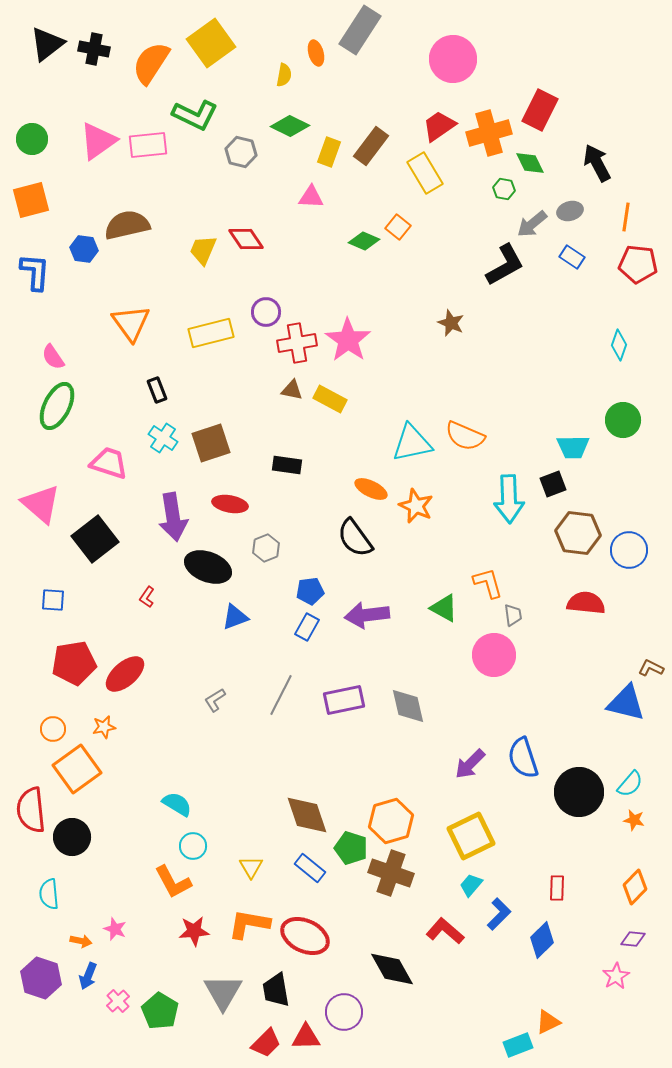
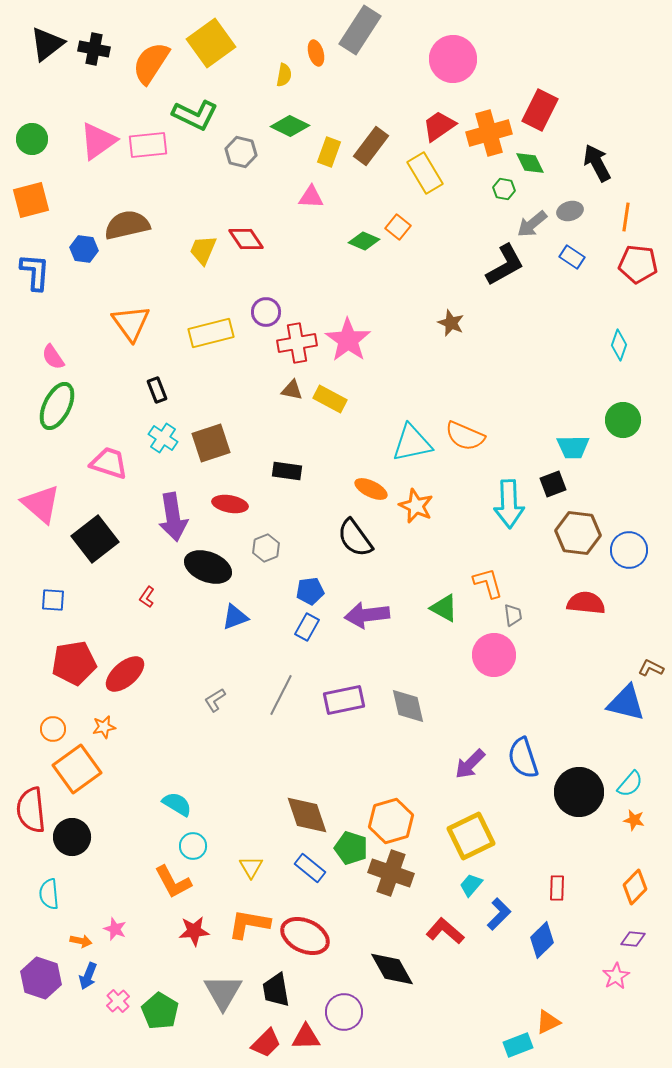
black rectangle at (287, 465): moved 6 px down
cyan arrow at (509, 499): moved 5 px down
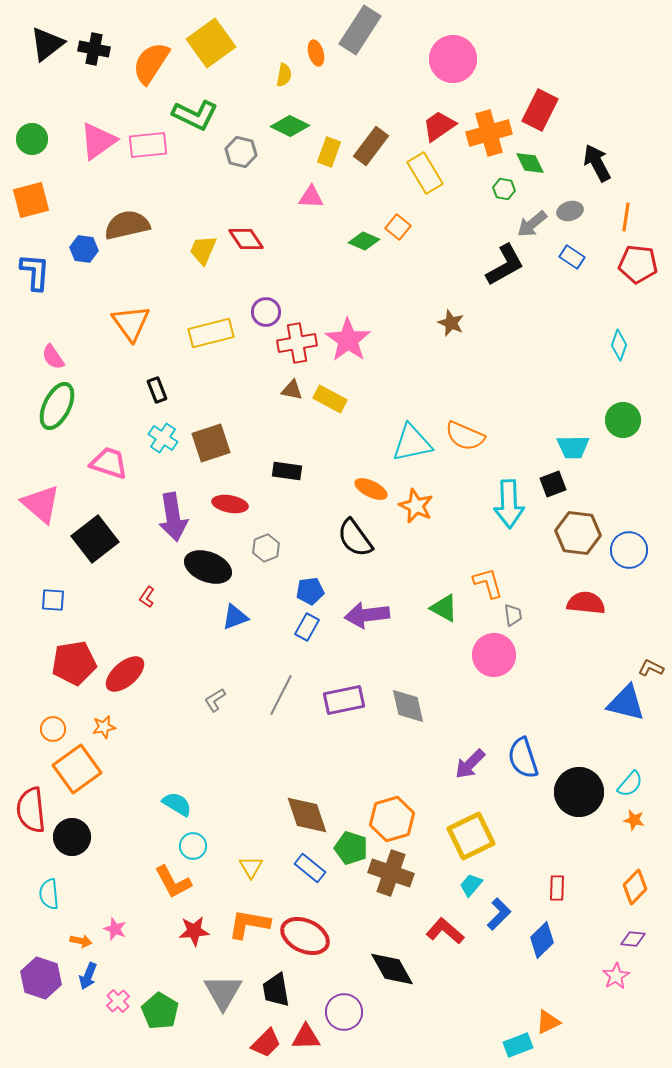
orange hexagon at (391, 821): moved 1 px right, 2 px up
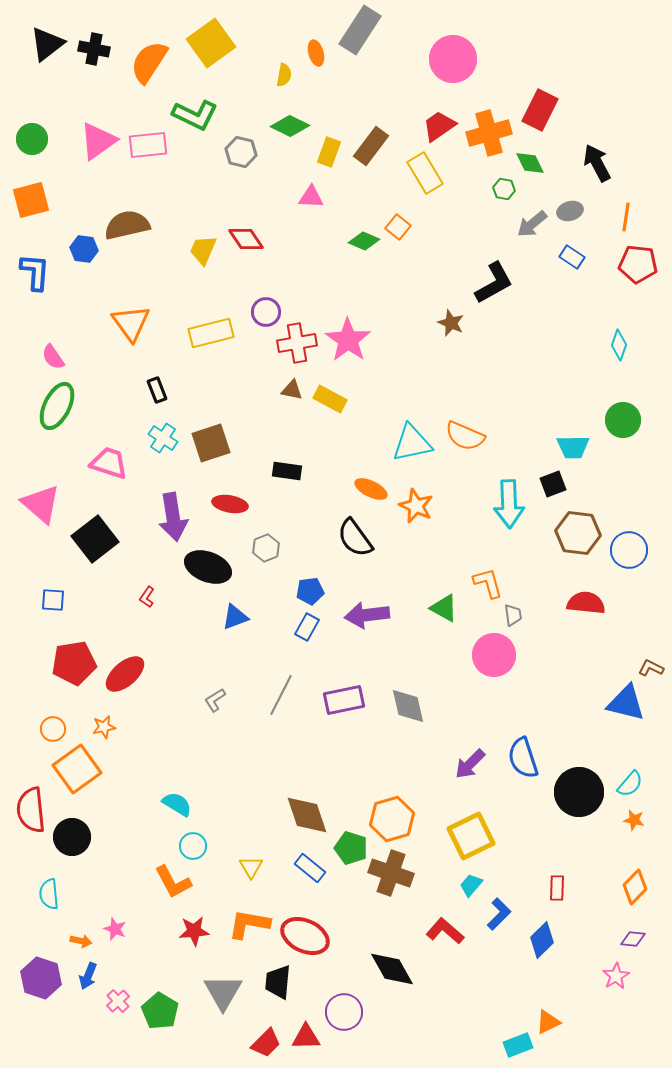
orange semicircle at (151, 63): moved 2 px left, 1 px up
black L-shape at (505, 265): moved 11 px left, 18 px down
black trapezoid at (276, 990): moved 2 px right, 8 px up; rotated 15 degrees clockwise
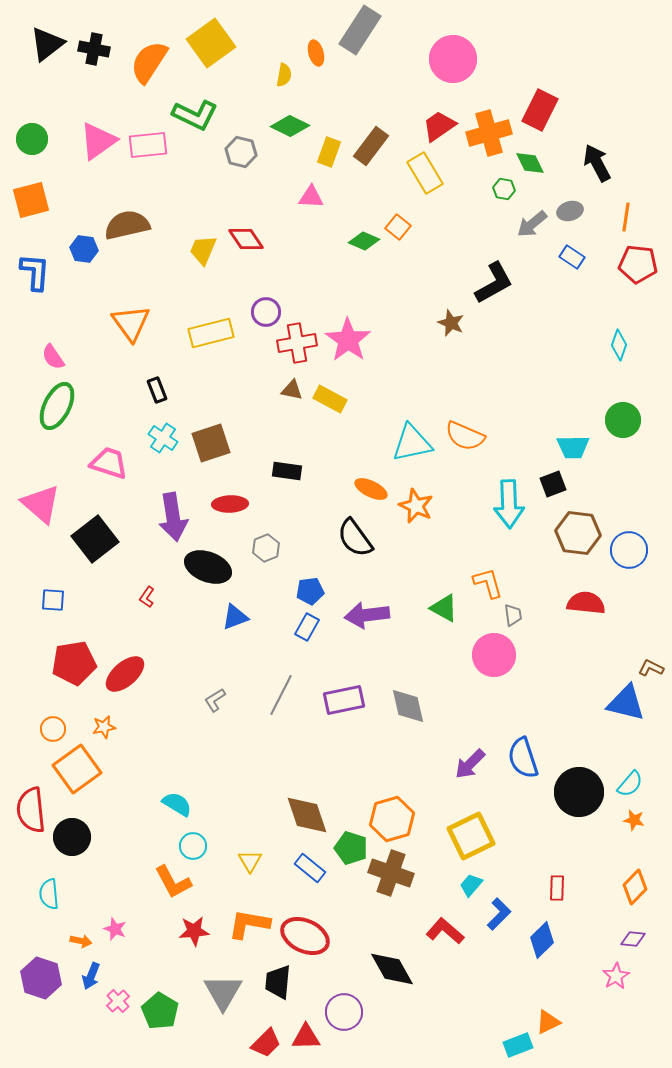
red ellipse at (230, 504): rotated 12 degrees counterclockwise
yellow triangle at (251, 867): moved 1 px left, 6 px up
blue arrow at (88, 976): moved 3 px right
